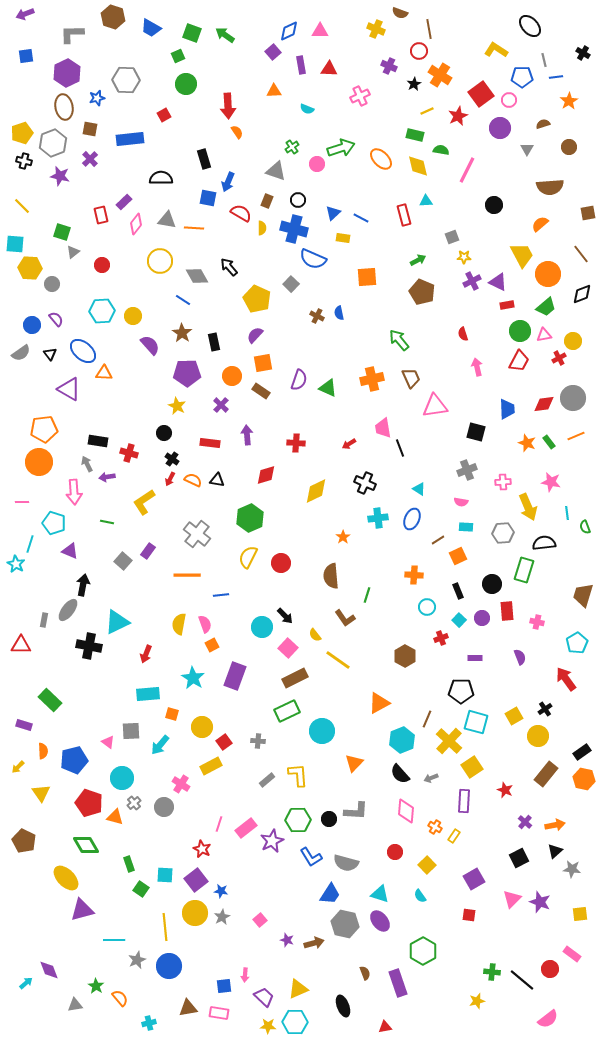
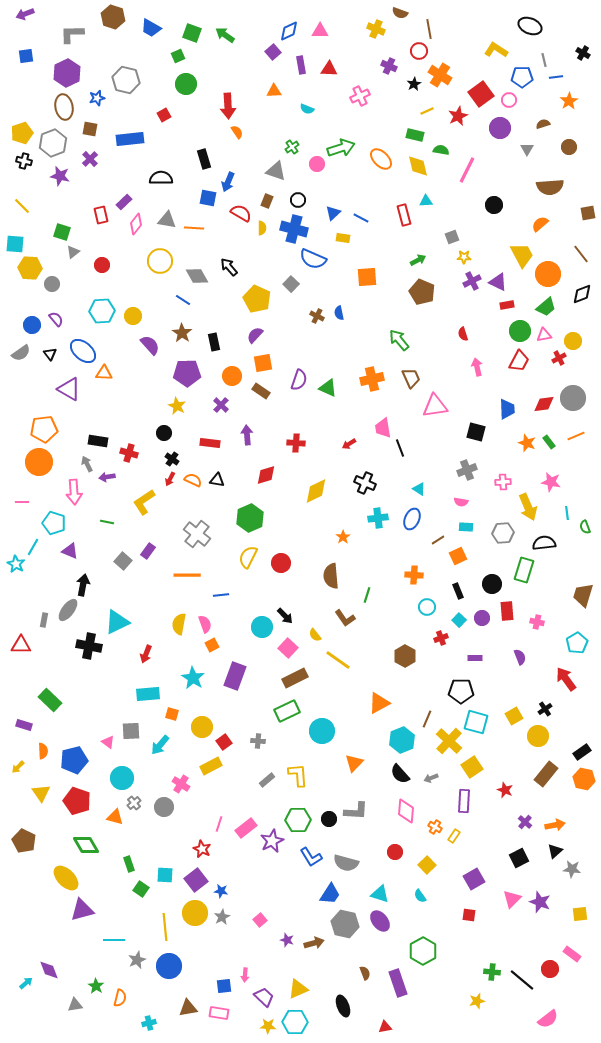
black ellipse at (530, 26): rotated 25 degrees counterclockwise
gray hexagon at (126, 80): rotated 12 degrees clockwise
cyan line at (30, 544): moved 3 px right, 3 px down; rotated 12 degrees clockwise
red pentagon at (89, 803): moved 12 px left, 2 px up
orange semicircle at (120, 998): rotated 54 degrees clockwise
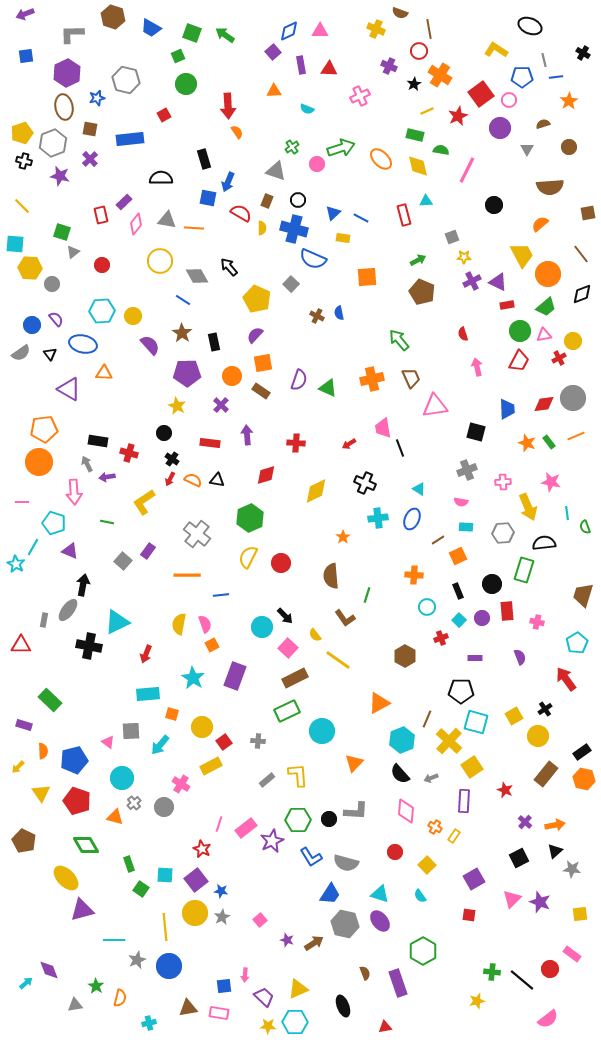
blue ellipse at (83, 351): moved 7 px up; rotated 28 degrees counterclockwise
brown arrow at (314, 943): rotated 18 degrees counterclockwise
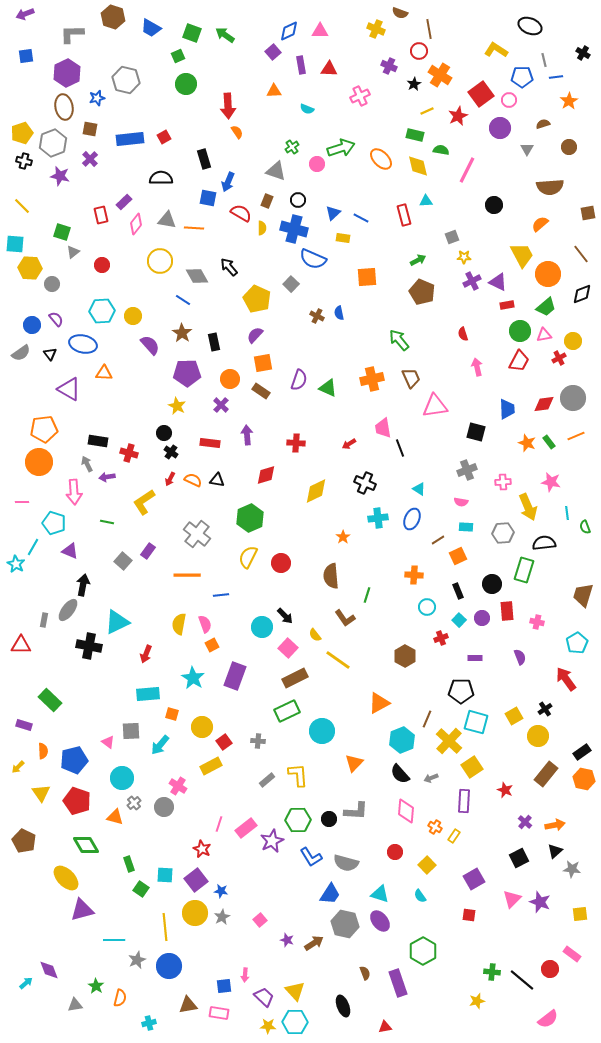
red square at (164, 115): moved 22 px down
orange circle at (232, 376): moved 2 px left, 3 px down
black cross at (172, 459): moved 1 px left, 7 px up
pink cross at (181, 784): moved 3 px left, 2 px down
yellow triangle at (298, 989): moved 3 px left, 2 px down; rotated 50 degrees counterclockwise
brown triangle at (188, 1008): moved 3 px up
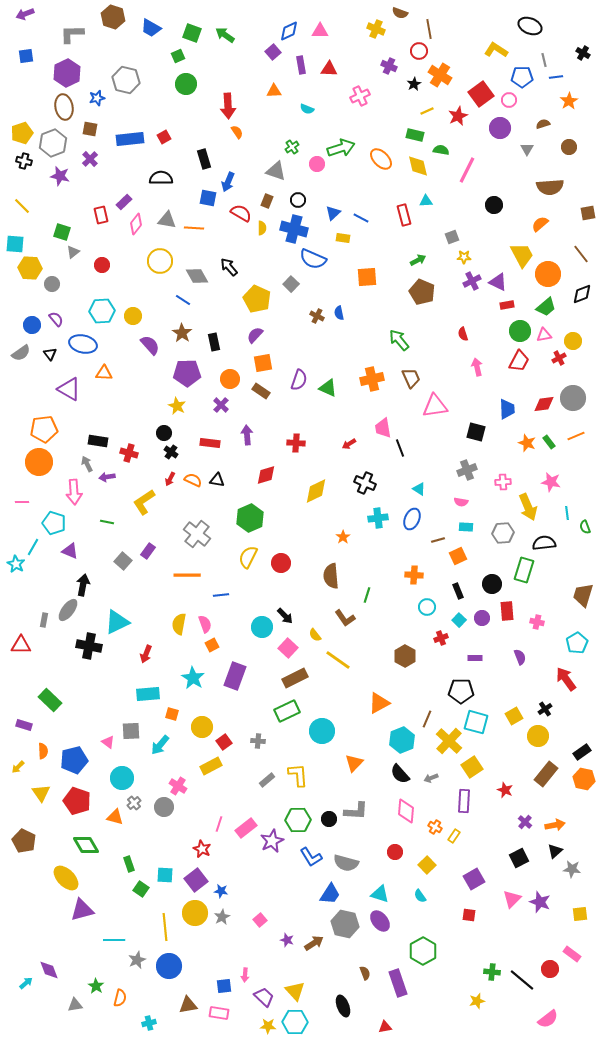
brown line at (438, 540): rotated 16 degrees clockwise
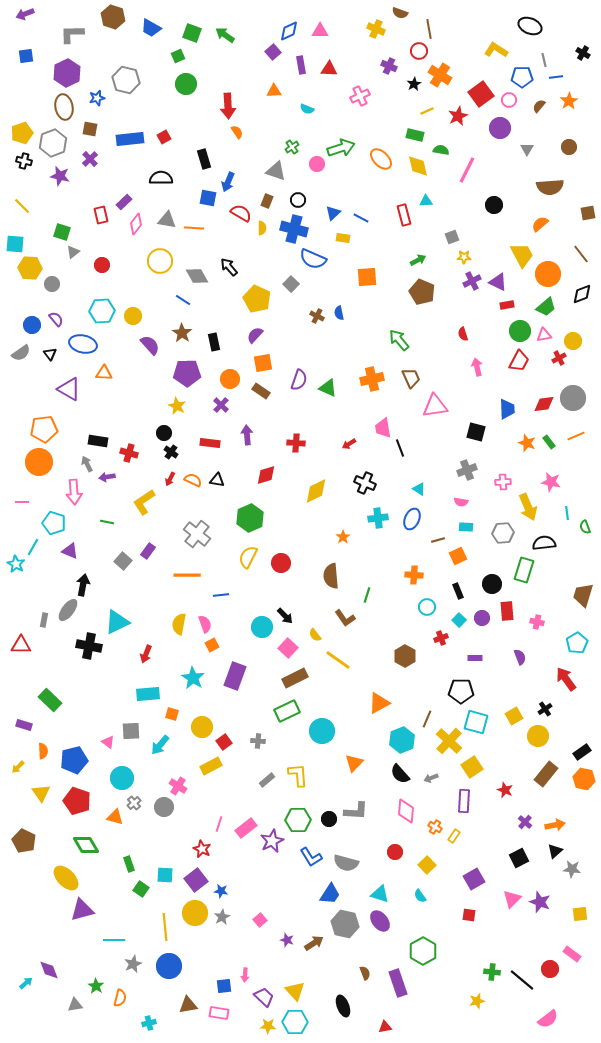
brown semicircle at (543, 124): moved 4 px left, 18 px up; rotated 32 degrees counterclockwise
gray star at (137, 960): moved 4 px left, 4 px down
